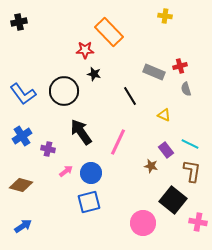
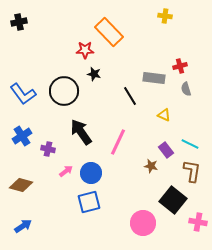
gray rectangle: moved 6 px down; rotated 15 degrees counterclockwise
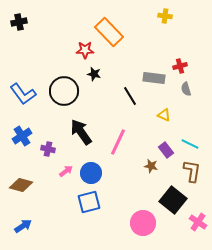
pink cross: rotated 24 degrees clockwise
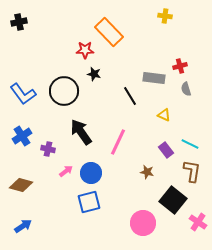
brown star: moved 4 px left, 6 px down
